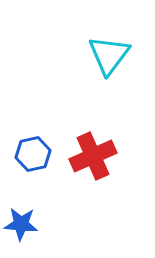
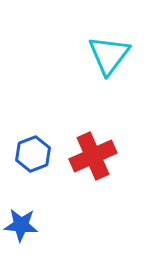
blue hexagon: rotated 8 degrees counterclockwise
blue star: moved 1 px down
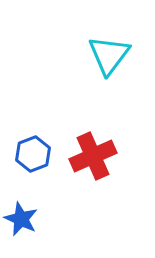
blue star: moved 6 px up; rotated 20 degrees clockwise
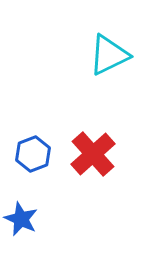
cyan triangle: rotated 27 degrees clockwise
red cross: moved 2 px up; rotated 18 degrees counterclockwise
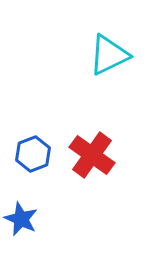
red cross: moved 1 px left, 1 px down; rotated 12 degrees counterclockwise
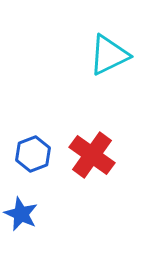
blue star: moved 5 px up
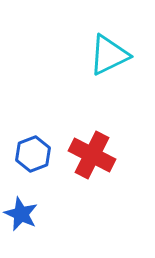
red cross: rotated 9 degrees counterclockwise
